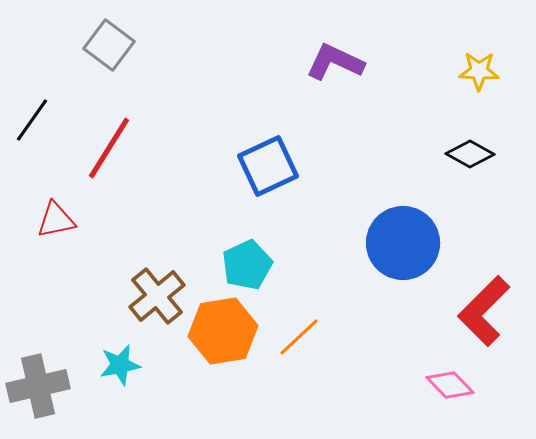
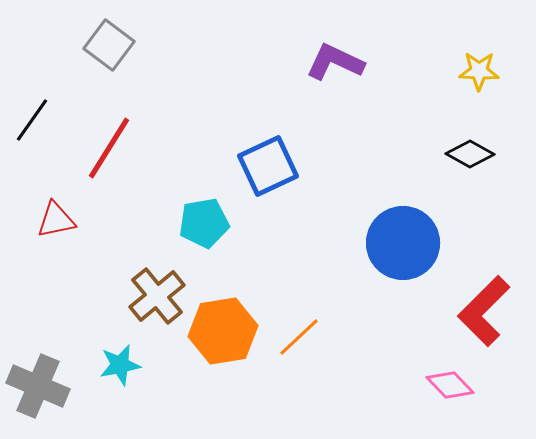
cyan pentagon: moved 43 px left, 42 px up; rotated 15 degrees clockwise
gray cross: rotated 36 degrees clockwise
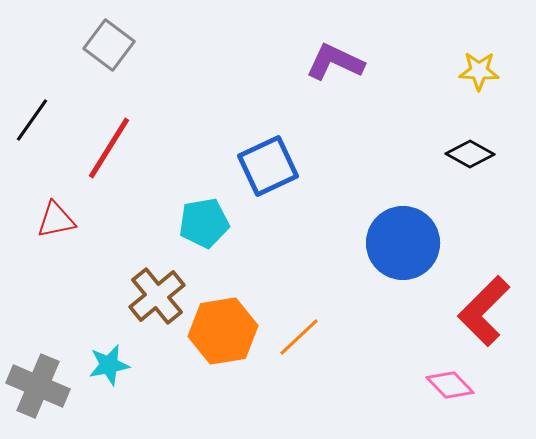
cyan star: moved 11 px left
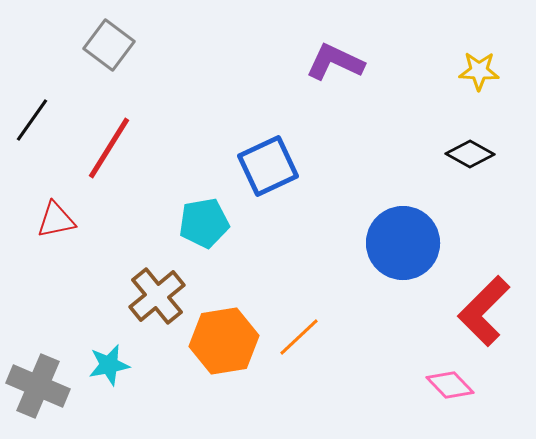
orange hexagon: moved 1 px right, 10 px down
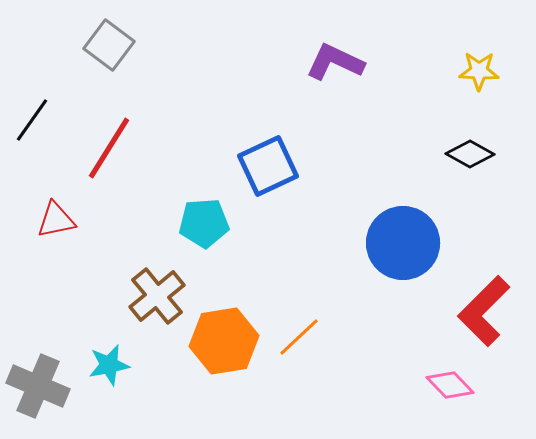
cyan pentagon: rotated 6 degrees clockwise
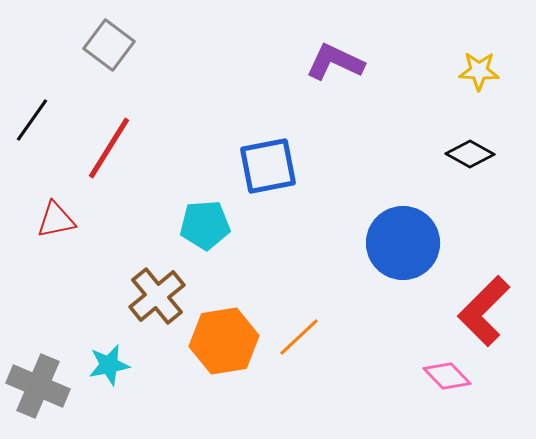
blue square: rotated 14 degrees clockwise
cyan pentagon: moved 1 px right, 2 px down
pink diamond: moved 3 px left, 9 px up
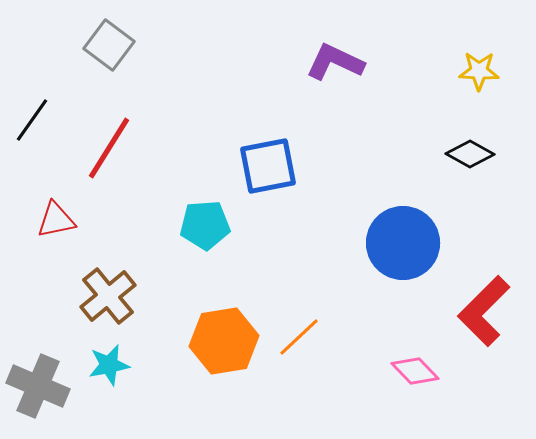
brown cross: moved 49 px left
pink diamond: moved 32 px left, 5 px up
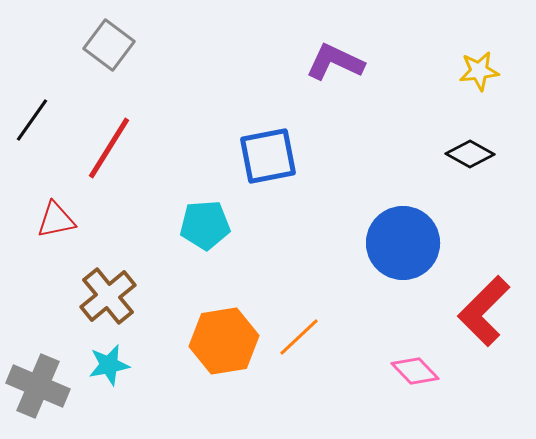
yellow star: rotated 9 degrees counterclockwise
blue square: moved 10 px up
